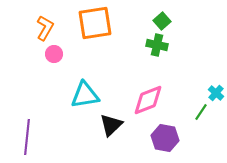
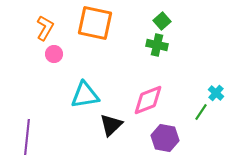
orange square: rotated 21 degrees clockwise
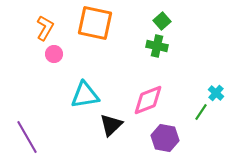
green cross: moved 1 px down
purple line: rotated 36 degrees counterclockwise
